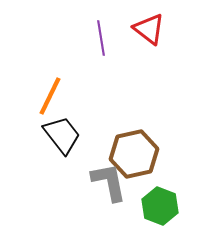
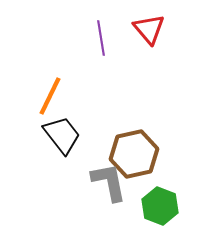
red triangle: rotated 12 degrees clockwise
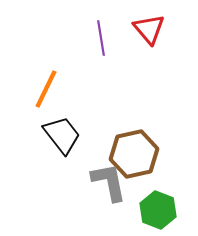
orange line: moved 4 px left, 7 px up
green hexagon: moved 2 px left, 4 px down
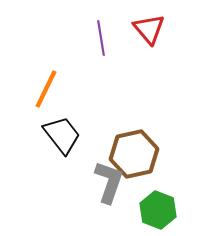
gray L-shape: rotated 30 degrees clockwise
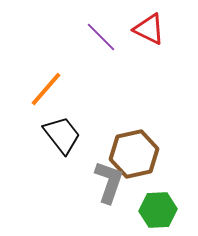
red triangle: rotated 24 degrees counterclockwise
purple line: moved 1 px up; rotated 36 degrees counterclockwise
orange line: rotated 15 degrees clockwise
green hexagon: rotated 24 degrees counterclockwise
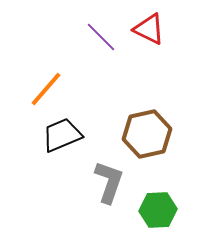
black trapezoid: rotated 75 degrees counterclockwise
brown hexagon: moved 13 px right, 20 px up
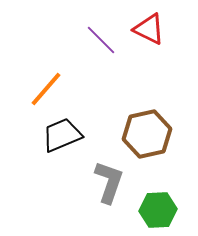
purple line: moved 3 px down
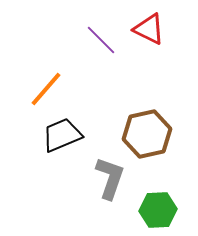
gray L-shape: moved 1 px right, 4 px up
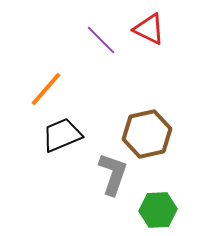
gray L-shape: moved 3 px right, 4 px up
